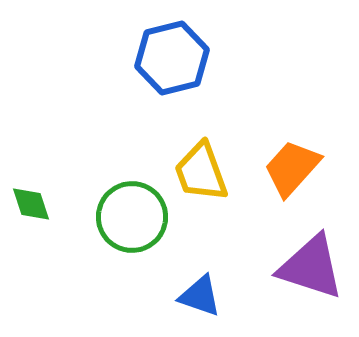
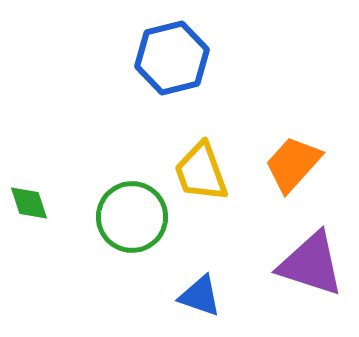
orange trapezoid: moved 1 px right, 4 px up
green diamond: moved 2 px left, 1 px up
purple triangle: moved 3 px up
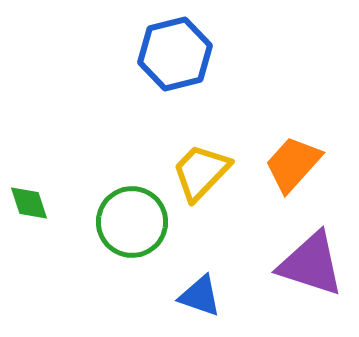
blue hexagon: moved 3 px right, 4 px up
yellow trapezoid: rotated 64 degrees clockwise
green circle: moved 5 px down
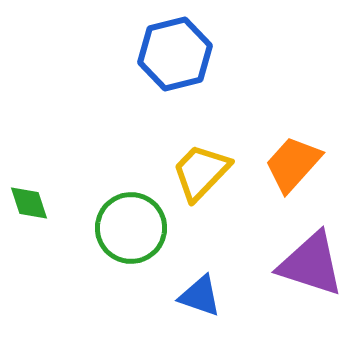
green circle: moved 1 px left, 6 px down
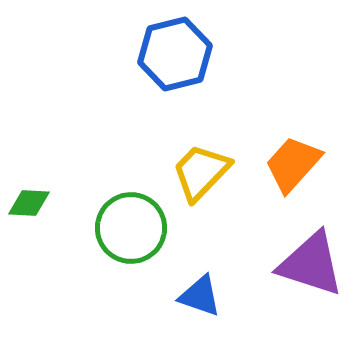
green diamond: rotated 69 degrees counterclockwise
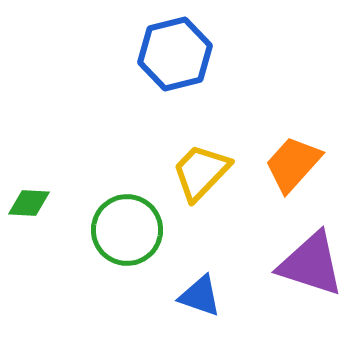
green circle: moved 4 px left, 2 px down
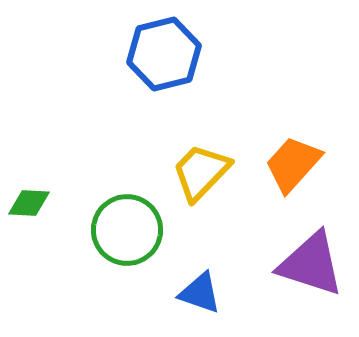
blue hexagon: moved 11 px left
blue triangle: moved 3 px up
